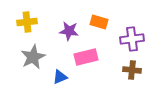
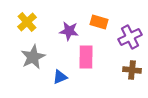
yellow cross: rotated 36 degrees counterclockwise
purple cross: moved 2 px left, 2 px up; rotated 20 degrees counterclockwise
pink rectangle: rotated 75 degrees counterclockwise
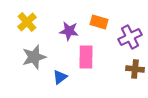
gray star: moved 1 px right; rotated 10 degrees clockwise
brown cross: moved 3 px right, 1 px up
blue triangle: rotated 14 degrees counterclockwise
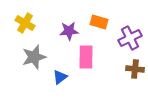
yellow cross: moved 2 px left, 1 px down; rotated 18 degrees counterclockwise
purple star: rotated 12 degrees counterclockwise
purple cross: moved 1 px down
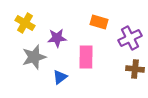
purple star: moved 12 px left, 7 px down
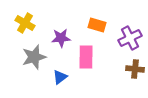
orange rectangle: moved 2 px left, 3 px down
purple star: moved 4 px right
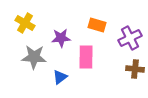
gray star: rotated 20 degrees clockwise
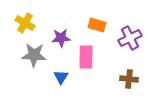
gray star: moved 2 px up
brown cross: moved 6 px left, 10 px down
blue triangle: moved 1 px right; rotated 21 degrees counterclockwise
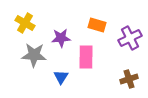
brown cross: rotated 24 degrees counterclockwise
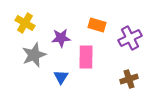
gray star: rotated 25 degrees counterclockwise
